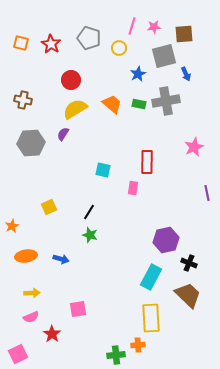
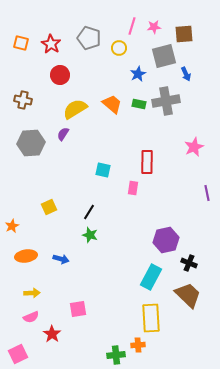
red circle at (71, 80): moved 11 px left, 5 px up
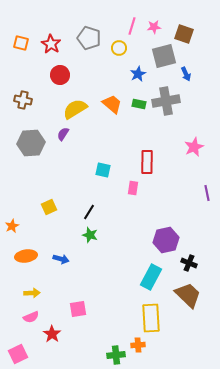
brown square at (184, 34): rotated 24 degrees clockwise
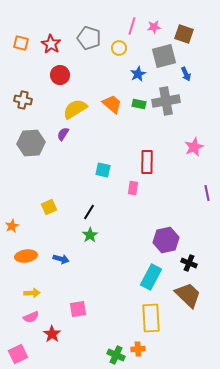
green star at (90, 235): rotated 21 degrees clockwise
orange cross at (138, 345): moved 4 px down
green cross at (116, 355): rotated 30 degrees clockwise
